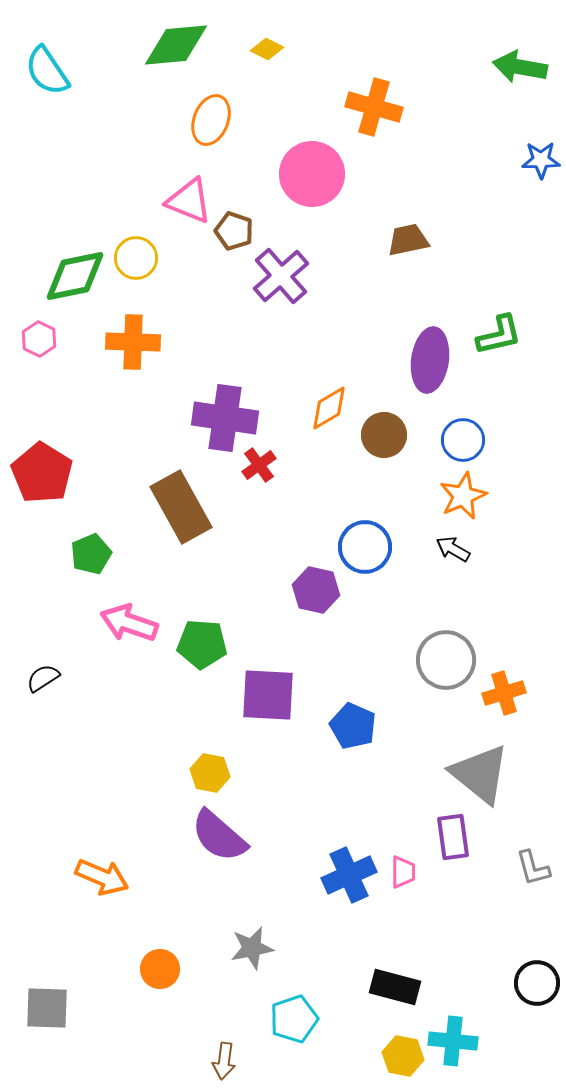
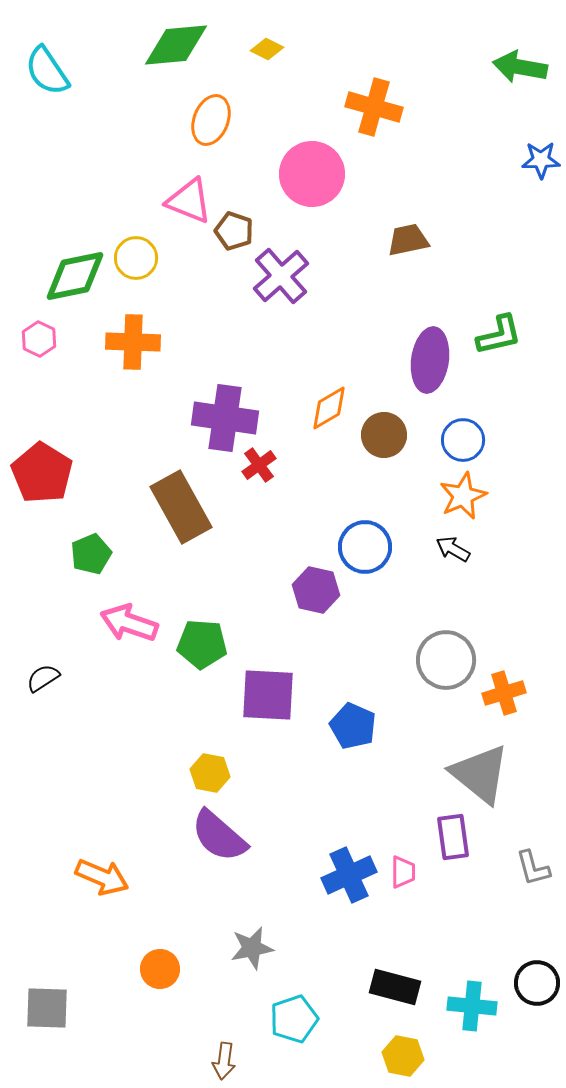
cyan cross at (453, 1041): moved 19 px right, 35 px up
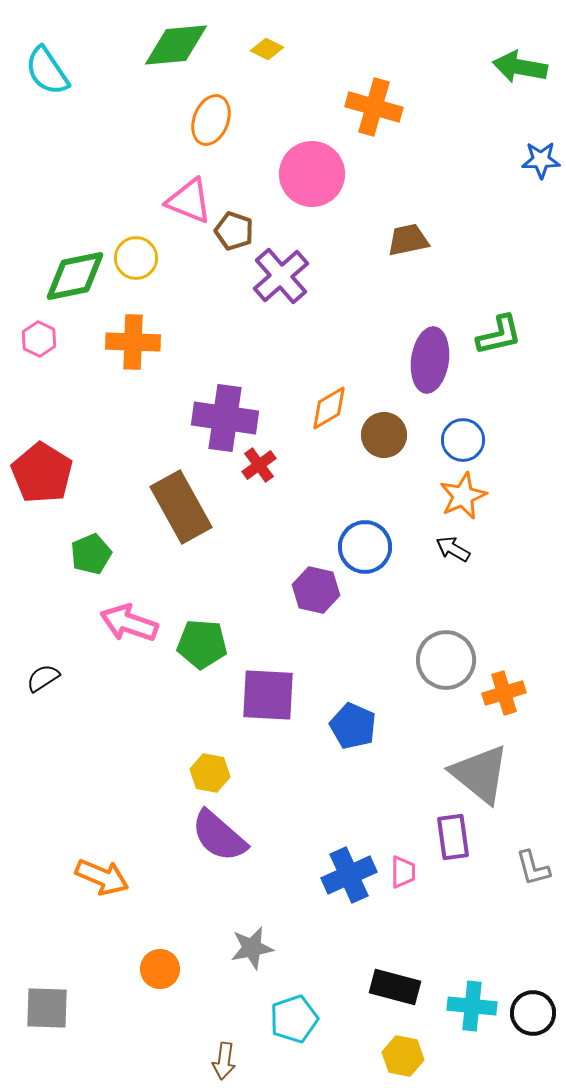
black circle at (537, 983): moved 4 px left, 30 px down
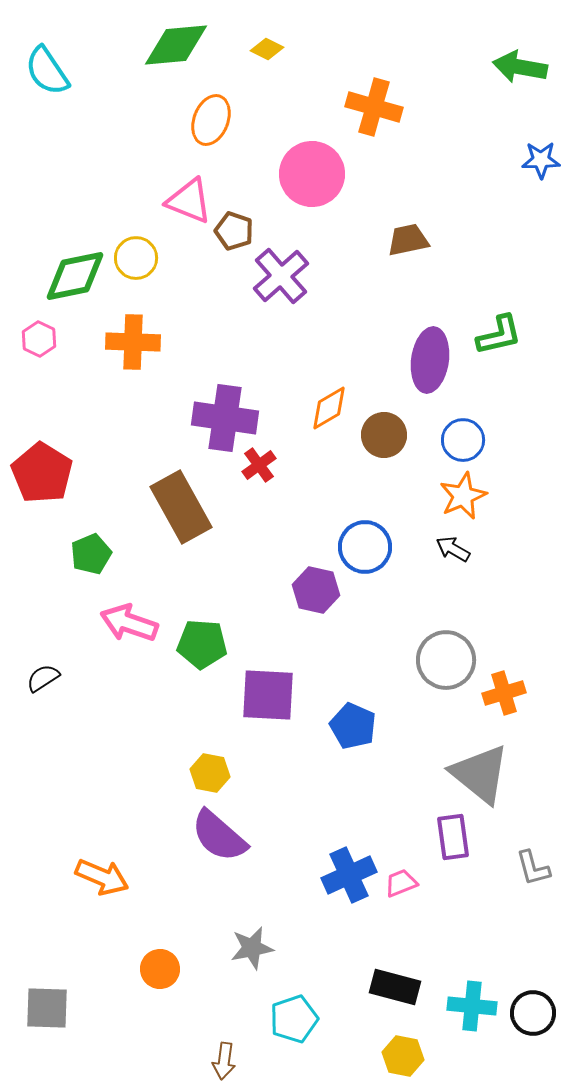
pink trapezoid at (403, 872): moved 2 px left, 11 px down; rotated 112 degrees counterclockwise
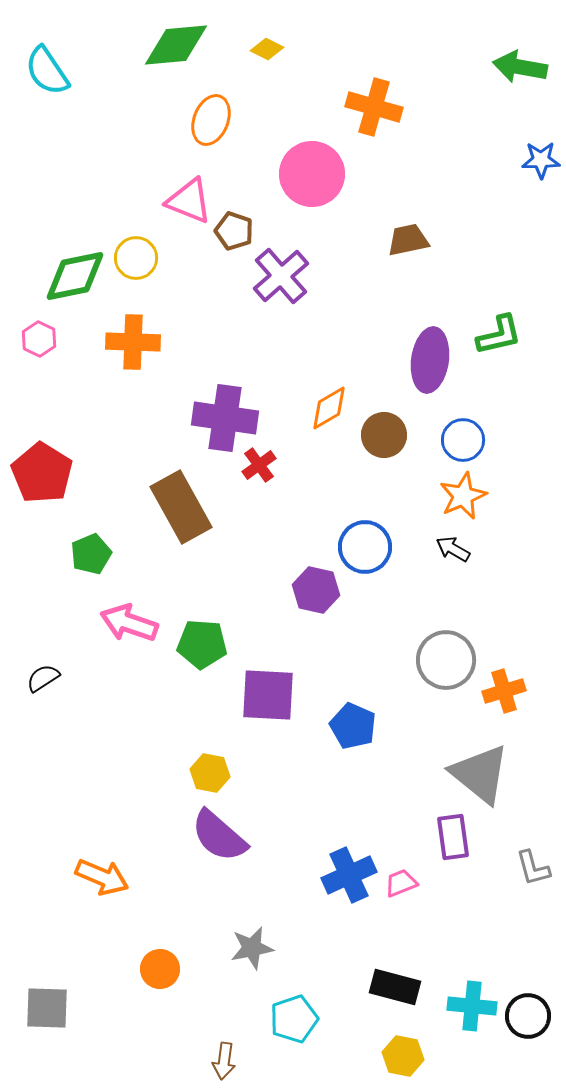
orange cross at (504, 693): moved 2 px up
black circle at (533, 1013): moved 5 px left, 3 px down
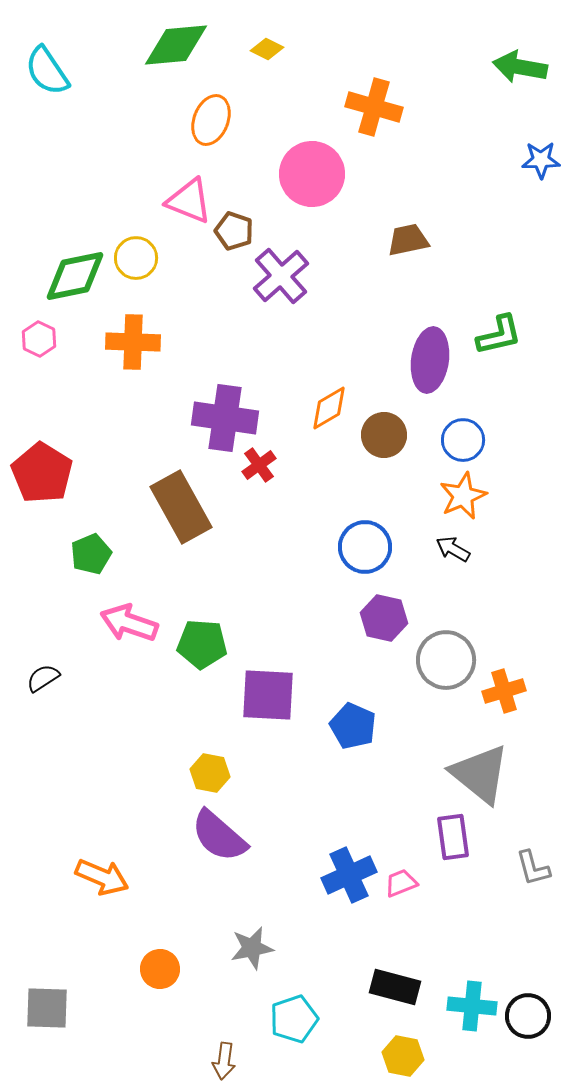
purple hexagon at (316, 590): moved 68 px right, 28 px down
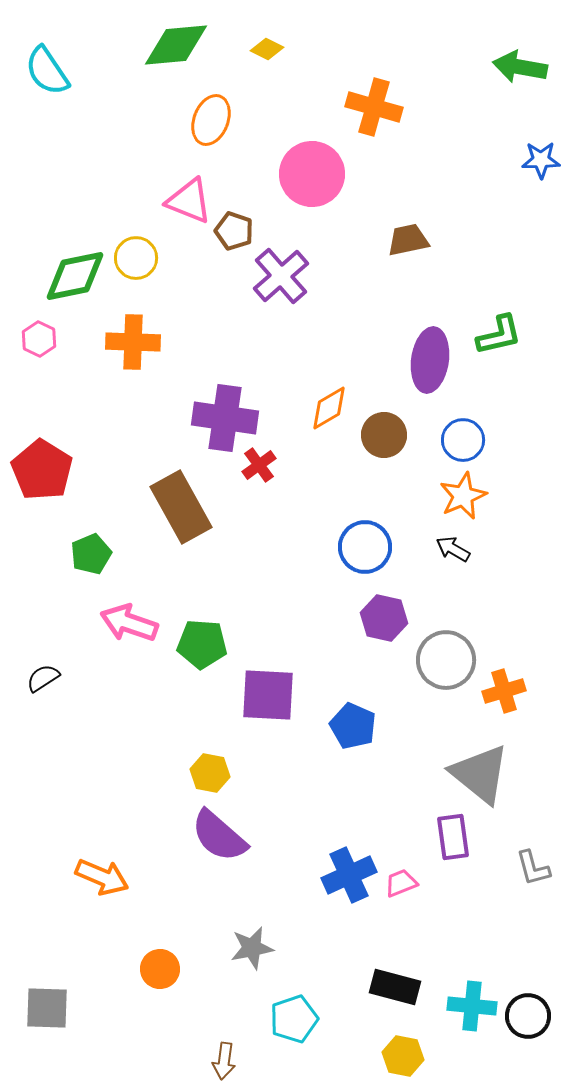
red pentagon at (42, 473): moved 3 px up
